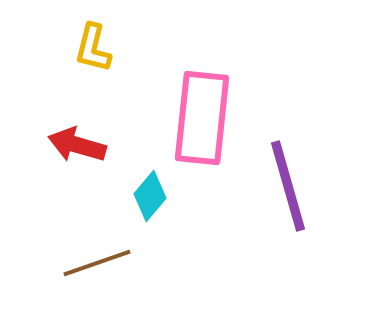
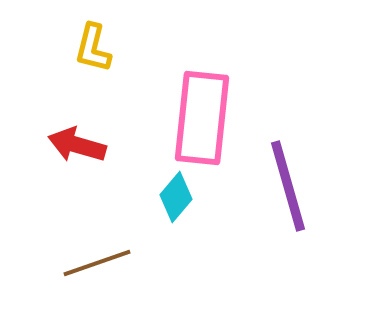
cyan diamond: moved 26 px right, 1 px down
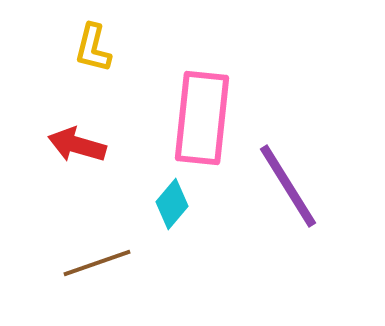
purple line: rotated 16 degrees counterclockwise
cyan diamond: moved 4 px left, 7 px down
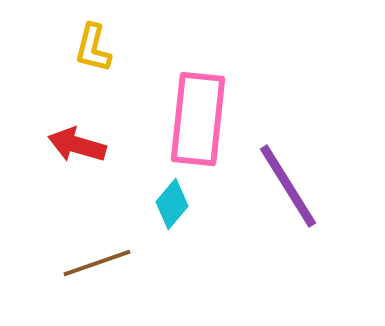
pink rectangle: moved 4 px left, 1 px down
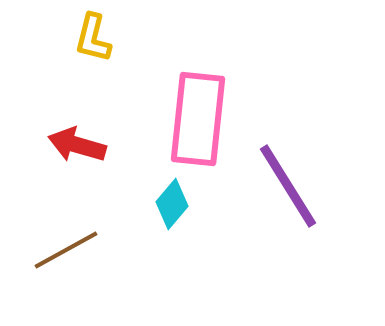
yellow L-shape: moved 10 px up
brown line: moved 31 px left, 13 px up; rotated 10 degrees counterclockwise
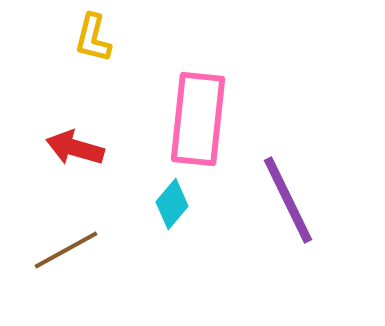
red arrow: moved 2 px left, 3 px down
purple line: moved 14 px down; rotated 6 degrees clockwise
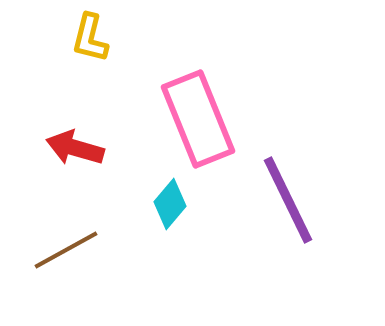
yellow L-shape: moved 3 px left
pink rectangle: rotated 28 degrees counterclockwise
cyan diamond: moved 2 px left
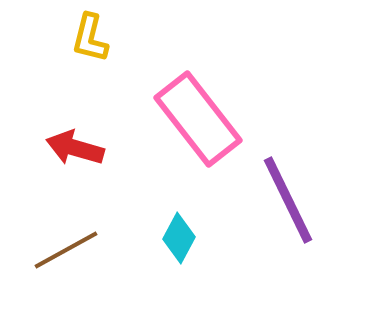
pink rectangle: rotated 16 degrees counterclockwise
cyan diamond: moved 9 px right, 34 px down; rotated 12 degrees counterclockwise
